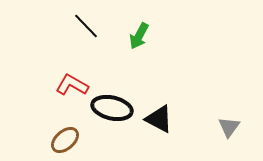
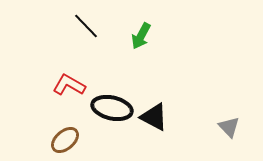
green arrow: moved 2 px right
red L-shape: moved 3 px left
black triangle: moved 5 px left, 2 px up
gray triangle: rotated 20 degrees counterclockwise
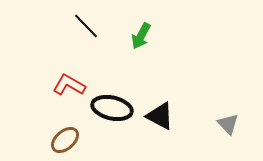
black triangle: moved 6 px right, 1 px up
gray triangle: moved 1 px left, 3 px up
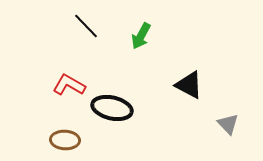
black triangle: moved 29 px right, 31 px up
brown ellipse: rotated 44 degrees clockwise
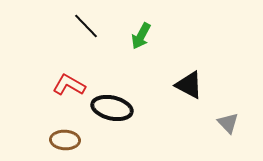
gray triangle: moved 1 px up
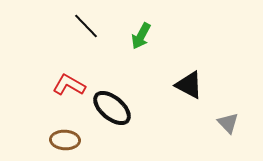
black ellipse: rotated 27 degrees clockwise
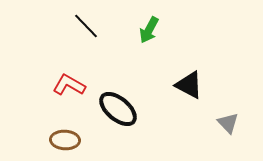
green arrow: moved 8 px right, 6 px up
black ellipse: moved 6 px right, 1 px down
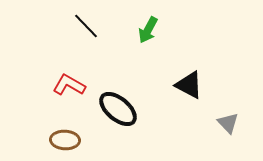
green arrow: moved 1 px left
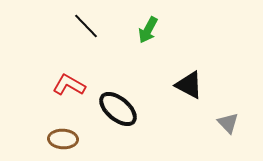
brown ellipse: moved 2 px left, 1 px up
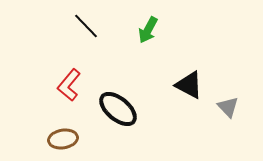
red L-shape: rotated 80 degrees counterclockwise
gray triangle: moved 16 px up
brown ellipse: rotated 12 degrees counterclockwise
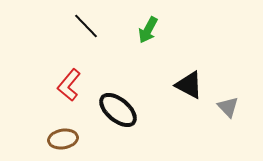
black ellipse: moved 1 px down
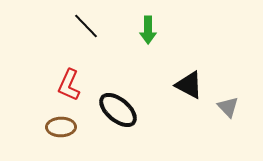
green arrow: rotated 28 degrees counterclockwise
red L-shape: rotated 16 degrees counterclockwise
brown ellipse: moved 2 px left, 12 px up; rotated 8 degrees clockwise
